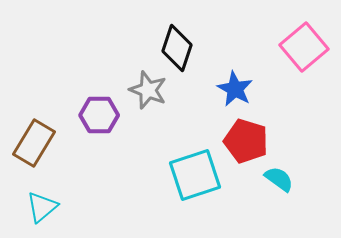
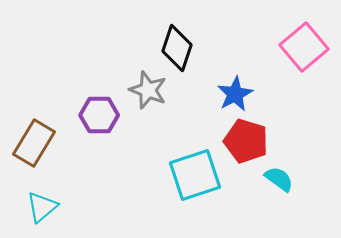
blue star: moved 5 px down; rotated 15 degrees clockwise
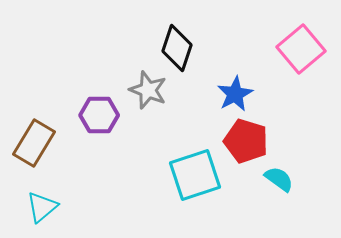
pink square: moved 3 px left, 2 px down
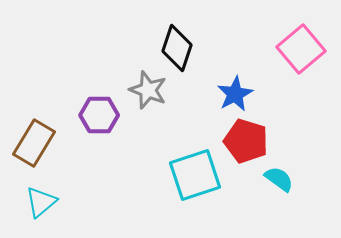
cyan triangle: moved 1 px left, 5 px up
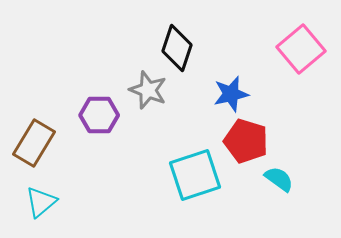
blue star: moved 4 px left; rotated 15 degrees clockwise
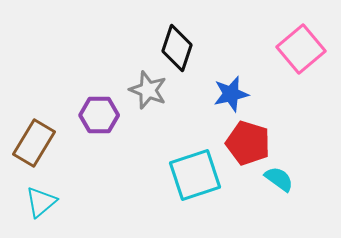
red pentagon: moved 2 px right, 2 px down
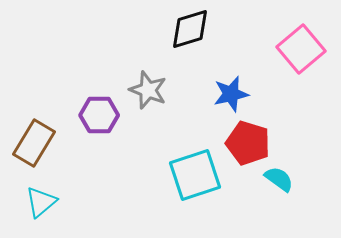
black diamond: moved 13 px right, 19 px up; rotated 54 degrees clockwise
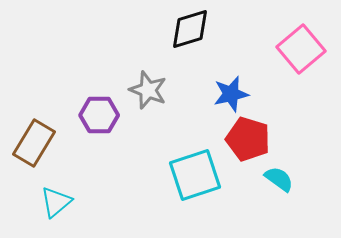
red pentagon: moved 4 px up
cyan triangle: moved 15 px right
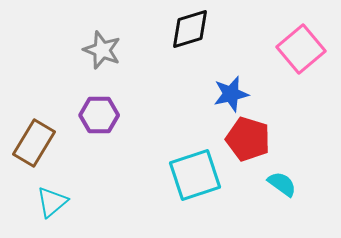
gray star: moved 46 px left, 40 px up
cyan semicircle: moved 3 px right, 5 px down
cyan triangle: moved 4 px left
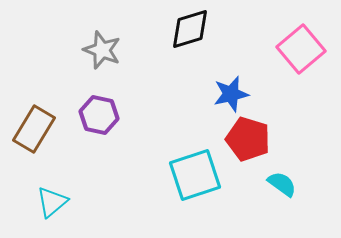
purple hexagon: rotated 12 degrees clockwise
brown rectangle: moved 14 px up
